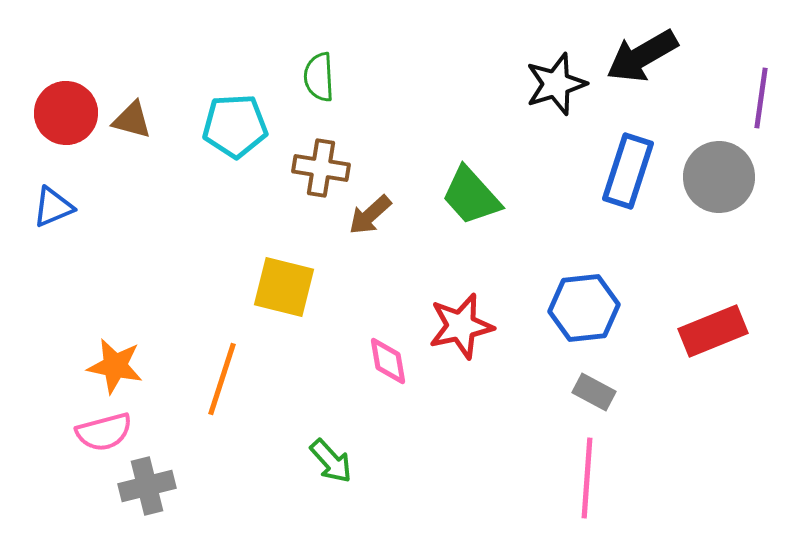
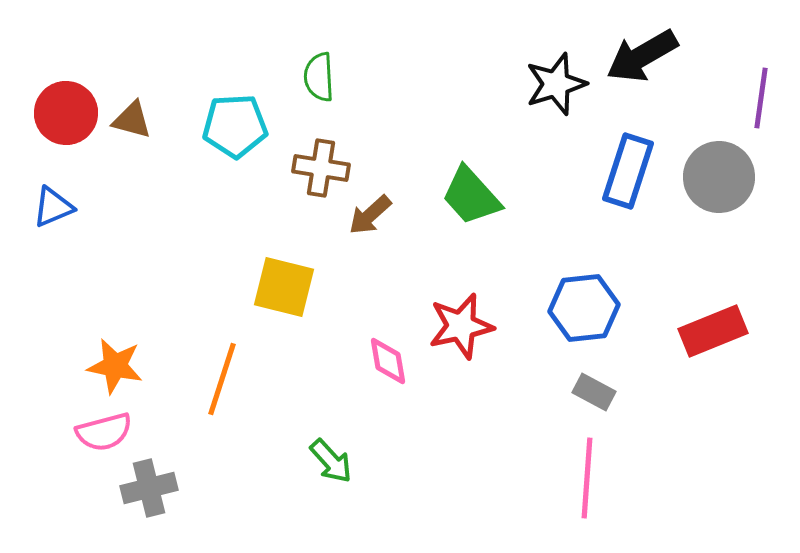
gray cross: moved 2 px right, 2 px down
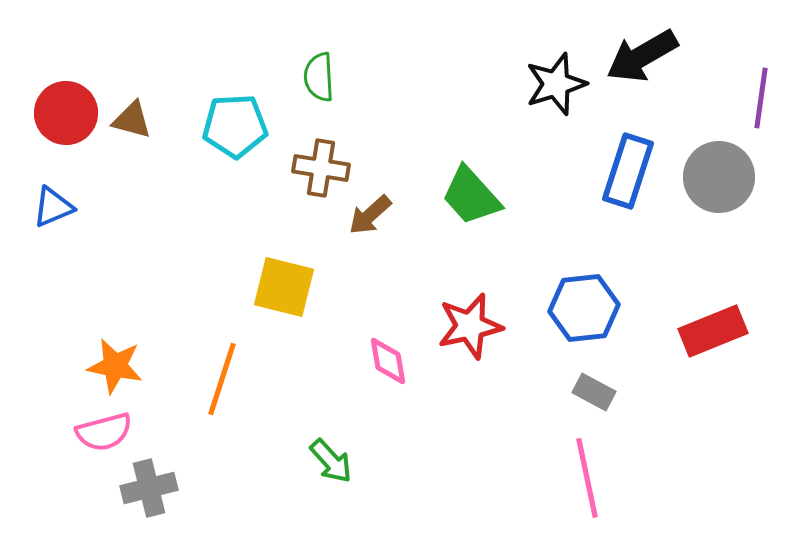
red star: moved 9 px right
pink line: rotated 16 degrees counterclockwise
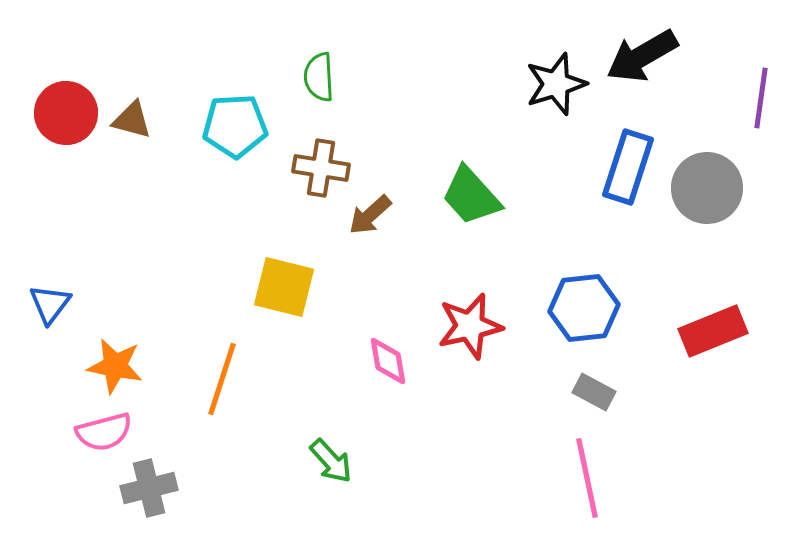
blue rectangle: moved 4 px up
gray circle: moved 12 px left, 11 px down
blue triangle: moved 3 px left, 97 px down; rotated 30 degrees counterclockwise
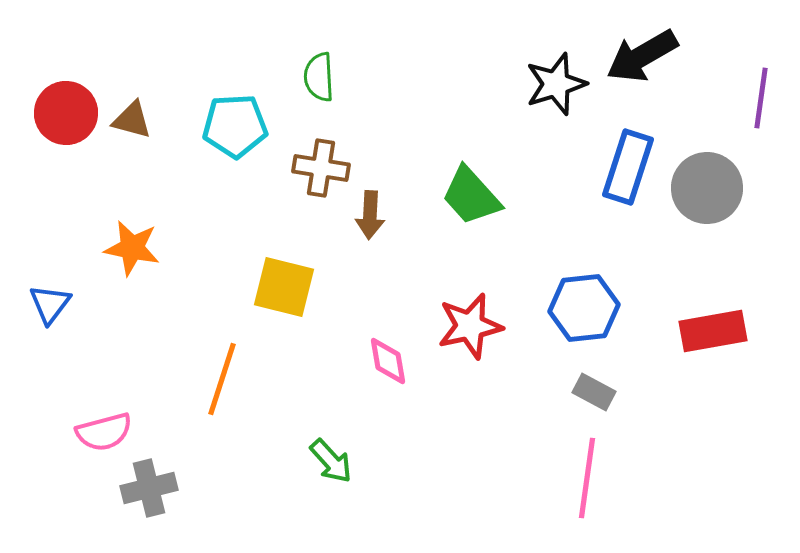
brown arrow: rotated 45 degrees counterclockwise
red rectangle: rotated 12 degrees clockwise
orange star: moved 17 px right, 118 px up
pink line: rotated 20 degrees clockwise
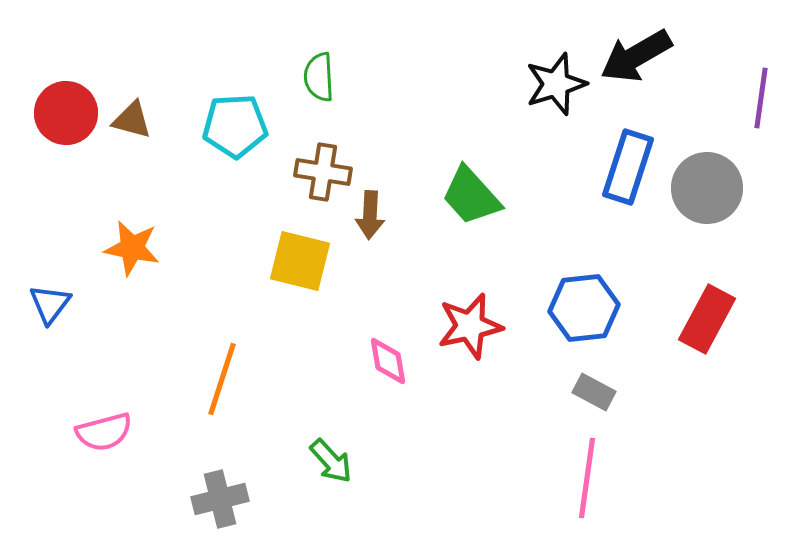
black arrow: moved 6 px left
brown cross: moved 2 px right, 4 px down
yellow square: moved 16 px right, 26 px up
red rectangle: moved 6 px left, 12 px up; rotated 52 degrees counterclockwise
gray cross: moved 71 px right, 11 px down
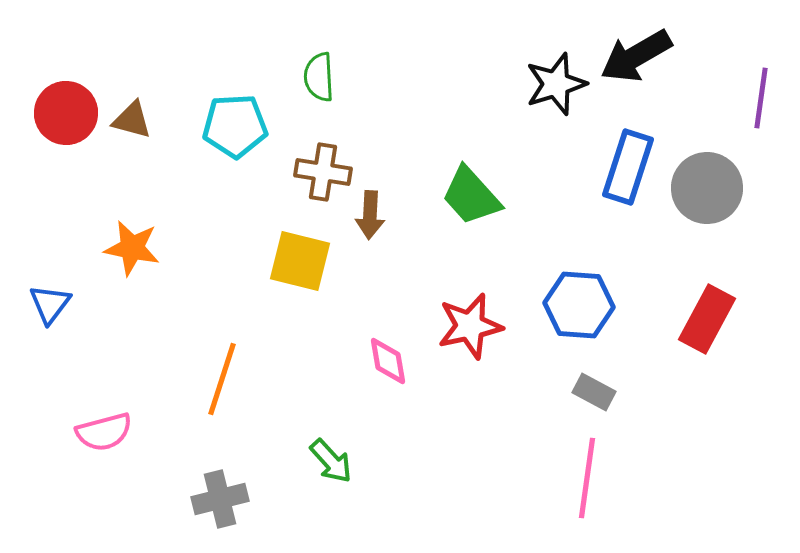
blue hexagon: moved 5 px left, 3 px up; rotated 10 degrees clockwise
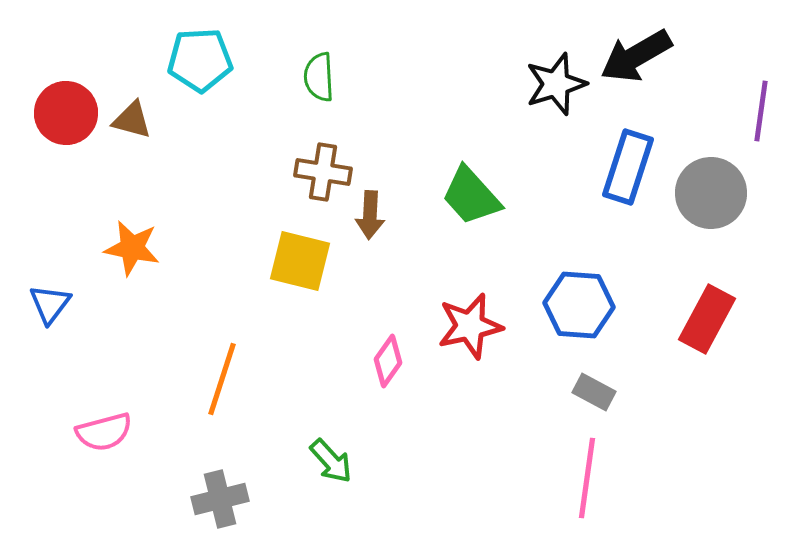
purple line: moved 13 px down
cyan pentagon: moved 35 px left, 66 px up
gray circle: moved 4 px right, 5 px down
pink diamond: rotated 45 degrees clockwise
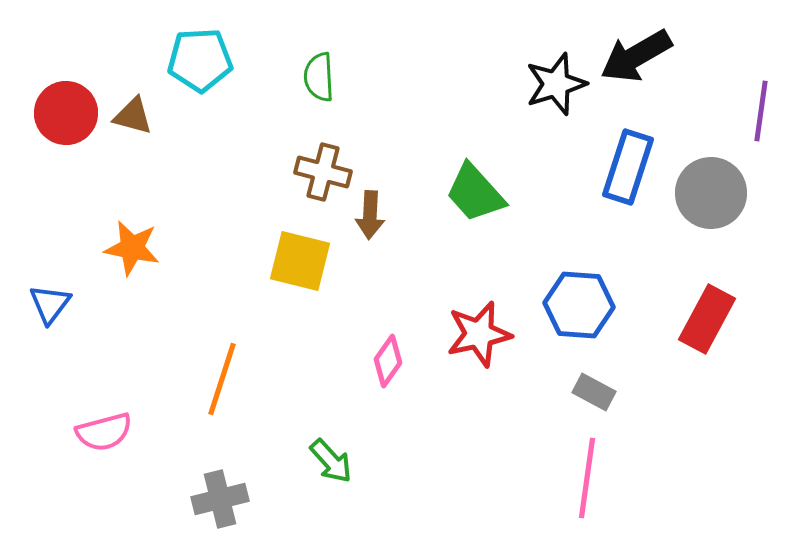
brown triangle: moved 1 px right, 4 px up
brown cross: rotated 6 degrees clockwise
green trapezoid: moved 4 px right, 3 px up
red star: moved 9 px right, 8 px down
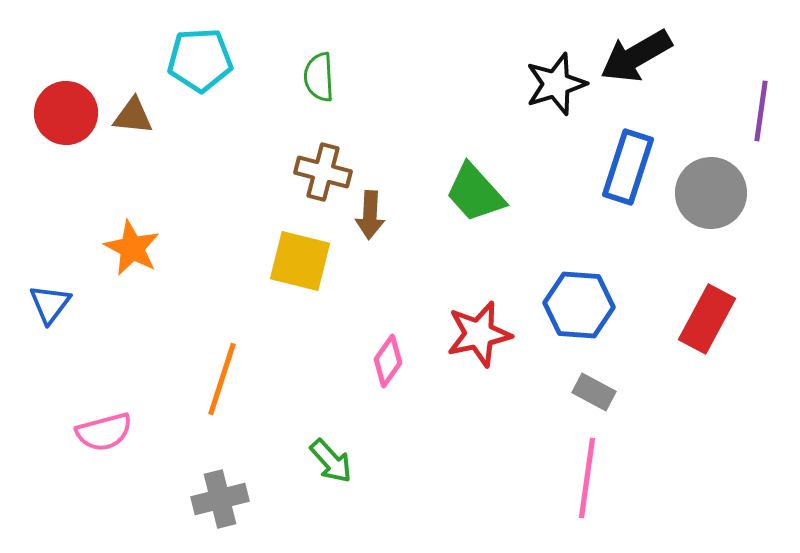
brown triangle: rotated 9 degrees counterclockwise
orange star: rotated 16 degrees clockwise
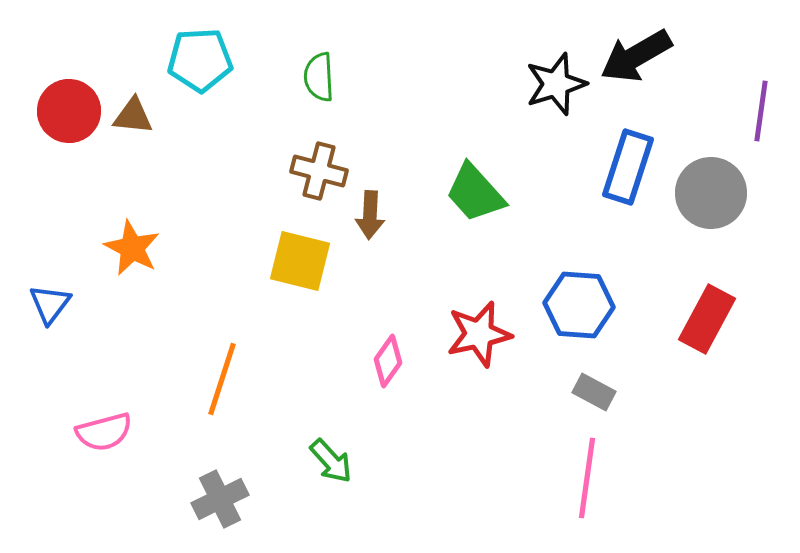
red circle: moved 3 px right, 2 px up
brown cross: moved 4 px left, 1 px up
gray cross: rotated 12 degrees counterclockwise
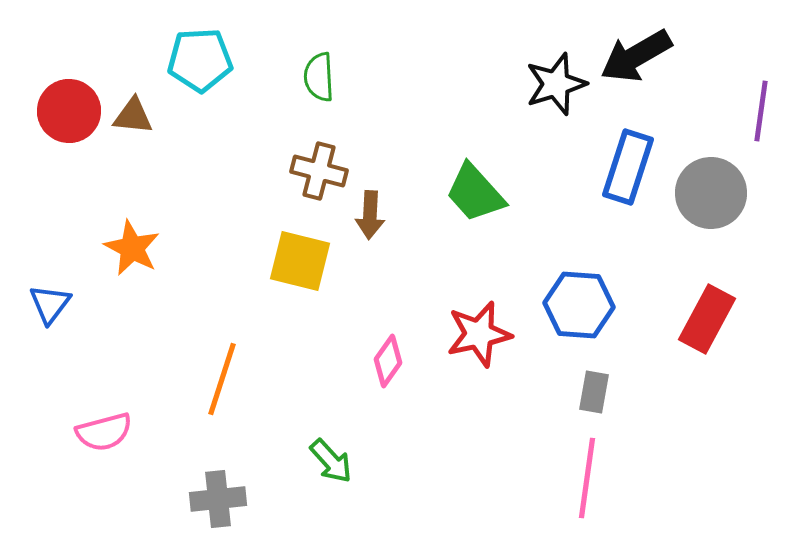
gray rectangle: rotated 72 degrees clockwise
gray cross: moved 2 px left; rotated 20 degrees clockwise
